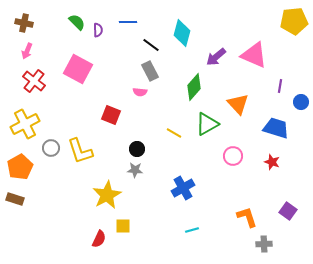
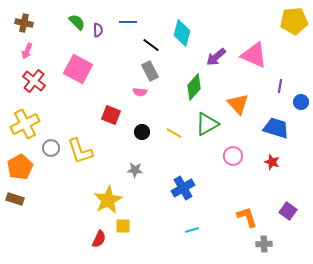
black circle: moved 5 px right, 17 px up
yellow star: moved 1 px right, 5 px down
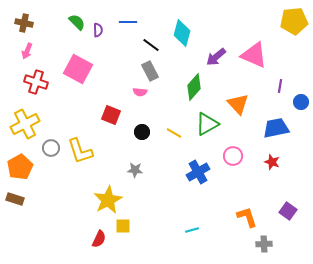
red cross: moved 2 px right, 1 px down; rotated 20 degrees counterclockwise
blue trapezoid: rotated 28 degrees counterclockwise
blue cross: moved 15 px right, 16 px up
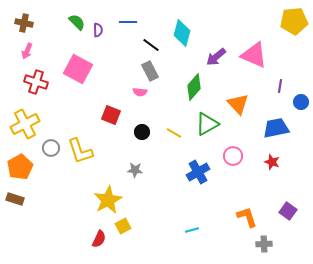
yellow square: rotated 28 degrees counterclockwise
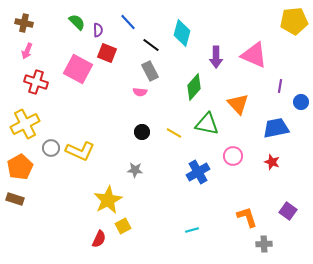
blue line: rotated 48 degrees clockwise
purple arrow: rotated 50 degrees counterclockwise
red square: moved 4 px left, 62 px up
green triangle: rotated 40 degrees clockwise
yellow L-shape: rotated 48 degrees counterclockwise
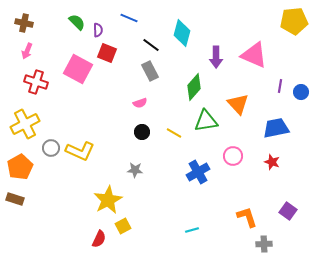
blue line: moved 1 px right, 4 px up; rotated 24 degrees counterclockwise
pink semicircle: moved 11 px down; rotated 24 degrees counterclockwise
blue circle: moved 10 px up
green triangle: moved 1 px left, 3 px up; rotated 20 degrees counterclockwise
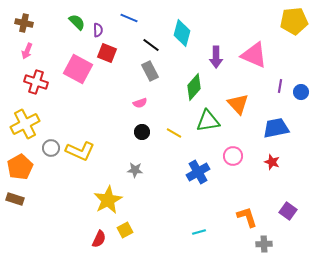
green triangle: moved 2 px right
yellow square: moved 2 px right, 4 px down
cyan line: moved 7 px right, 2 px down
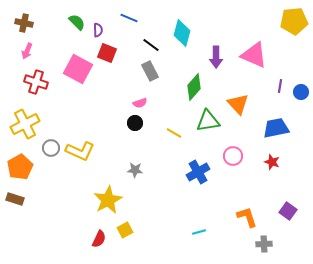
black circle: moved 7 px left, 9 px up
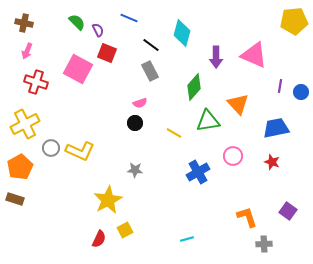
purple semicircle: rotated 24 degrees counterclockwise
cyan line: moved 12 px left, 7 px down
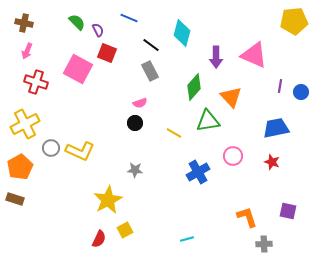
orange triangle: moved 7 px left, 7 px up
purple square: rotated 24 degrees counterclockwise
